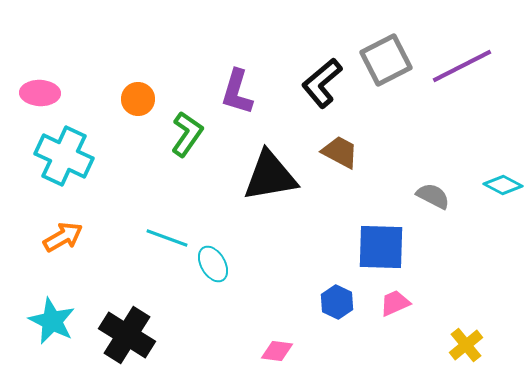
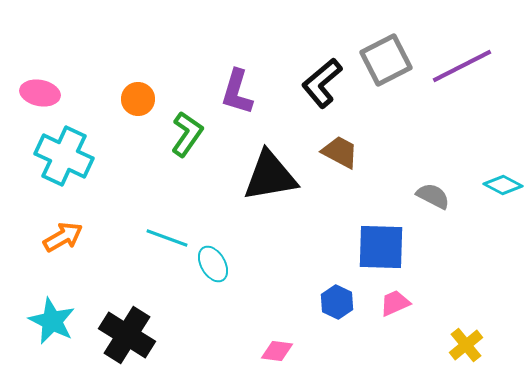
pink ellipse: rotated 9 degrees clockwise
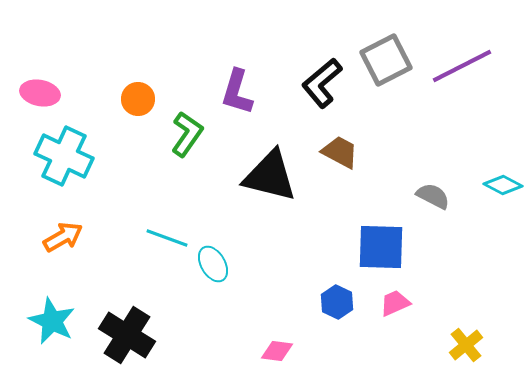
black triangle: rotated 24 degrees clockwise
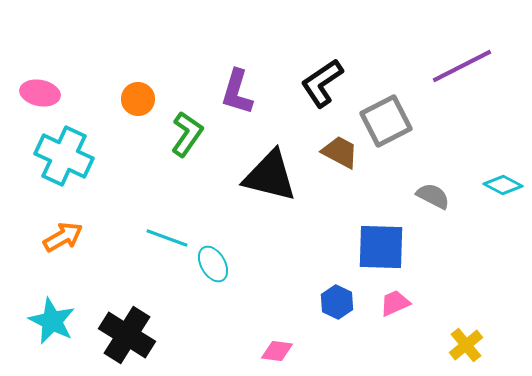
gray square: moved 61 px down
black L-shape: rotated 6 degrees clockwise
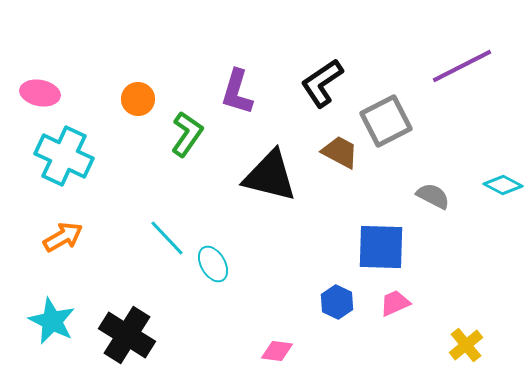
cyan line: rotated 27 degrees clockwise
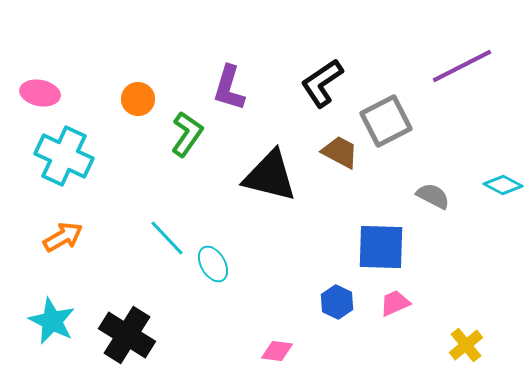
purple L-shape: moved 8 px left, 4 px up
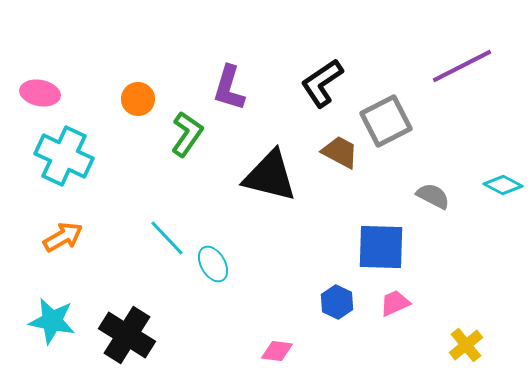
cyan star: rotated 15 degrees counterclockwise
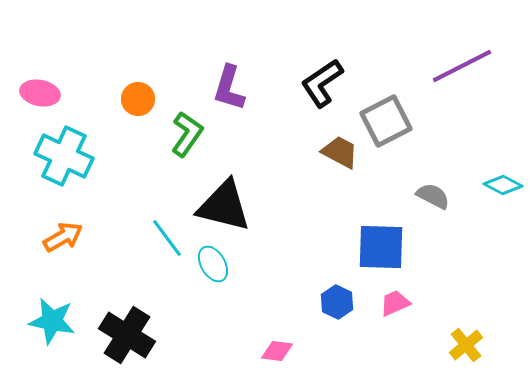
black triangle: moved 46 px left, 30 px down
cyan line: rotated 6 degrees clockwise
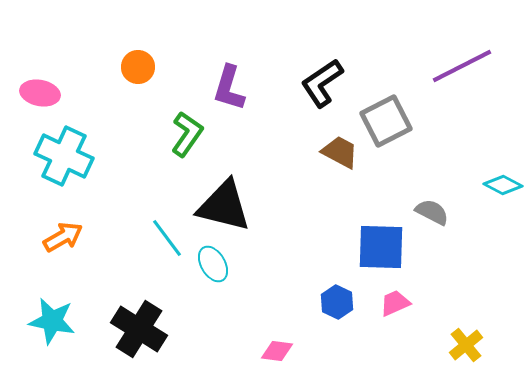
orange circle: moved 32 px up
gray semicircle: moved 1 px left, 16 px down
black cross: moved 12 px right, 6 px up
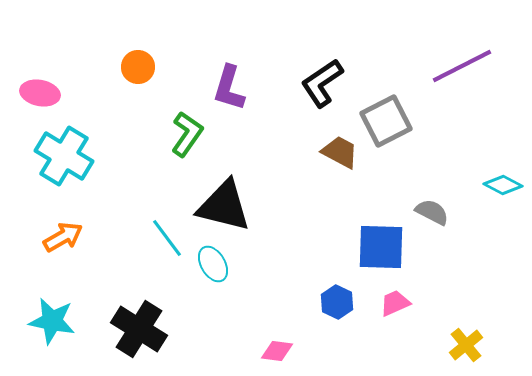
cyan cross: rotated 6 degrees clockwise
